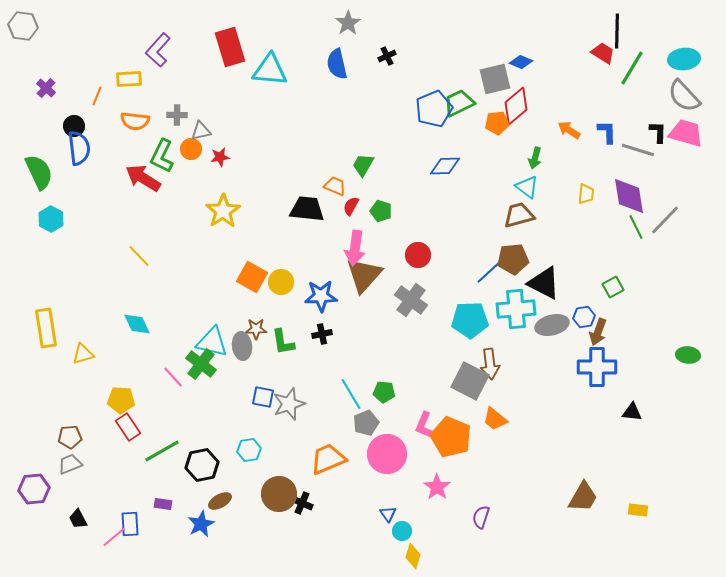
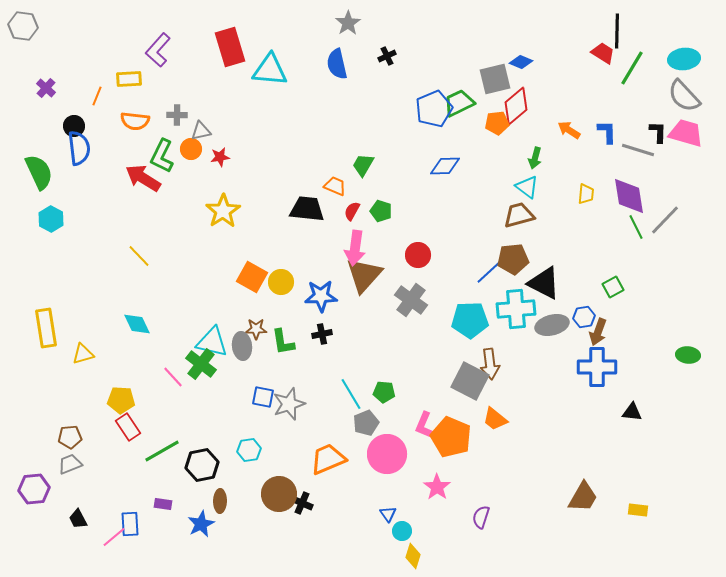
red semicircle at (351, 206): moved 1 px right, 5 px down
brown ellipse at (220, 501): rotated 60 degrees counterclockwise
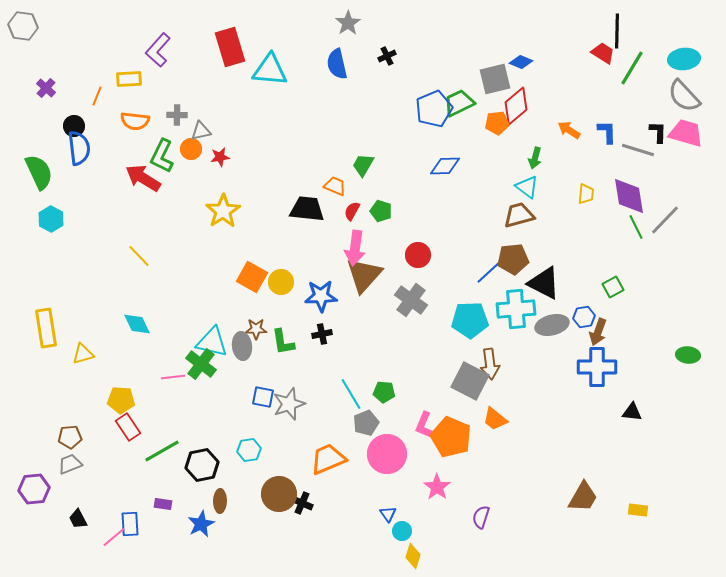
pink line at (173, 377): rotated 55 degrees counterclockwise
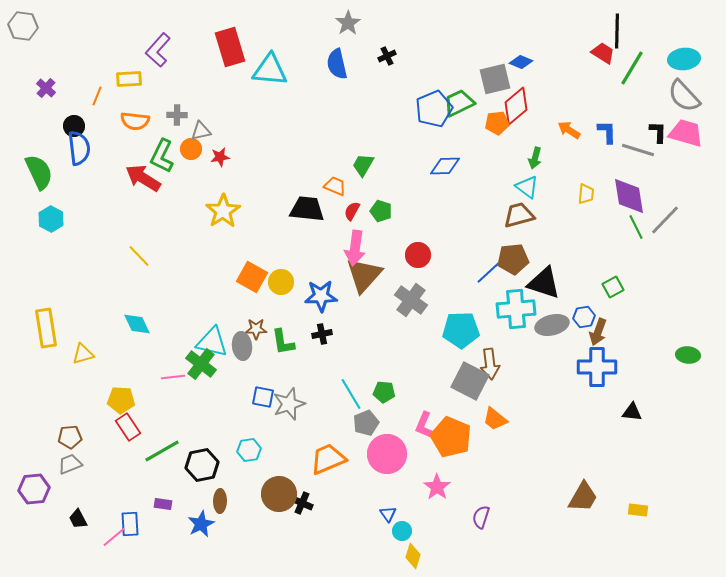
black triangle at (544, 283): rotated 9 degrees counterclockwise
cyan pentagon at (470, 320): moved 9 px left, 10 px down
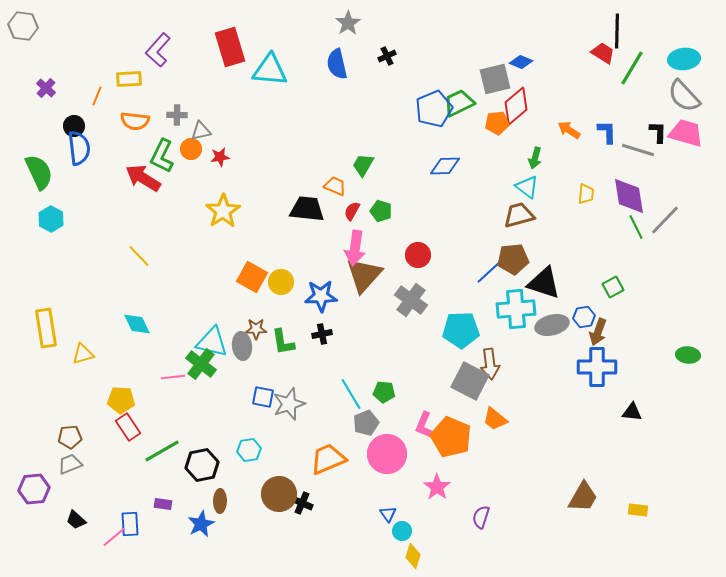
black trapezoid at (78, 519): moved 2 px left, 1 px down; rotated 20 degrees counterclockwise
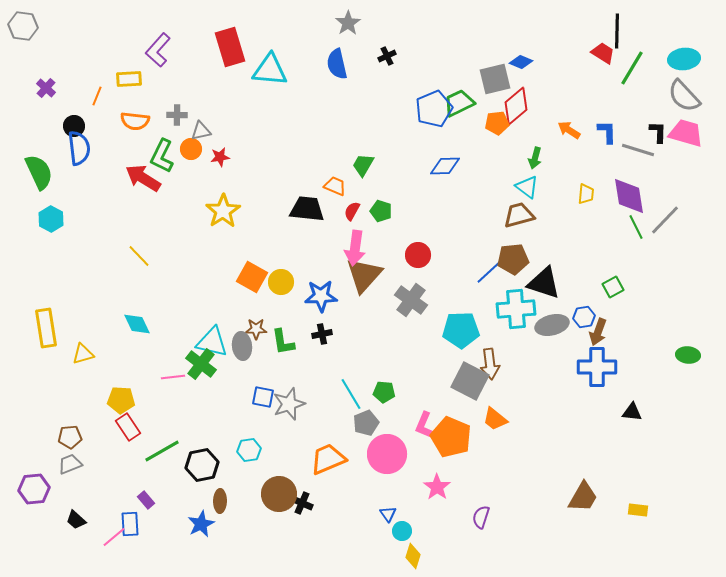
purple rectangle at (163, 504): moved 17 px left, 4 px up; rotated 42 degrees clockwise
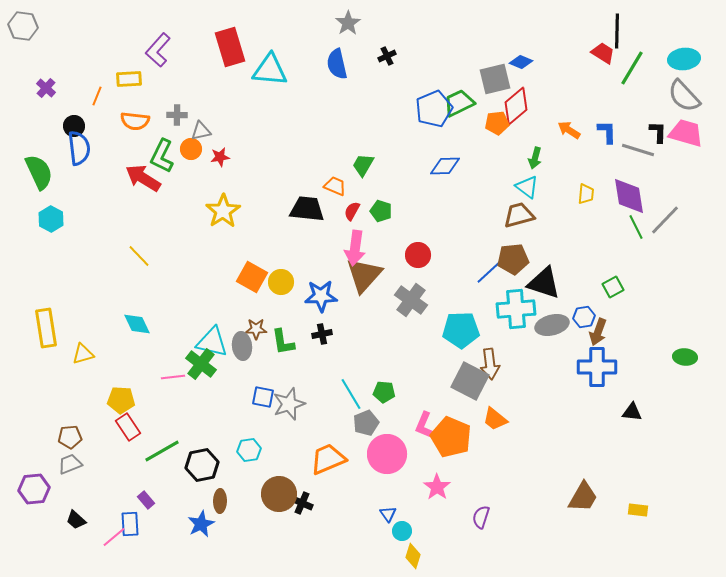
green ellipse at (688, 355): moved 3 px left, 2 px down
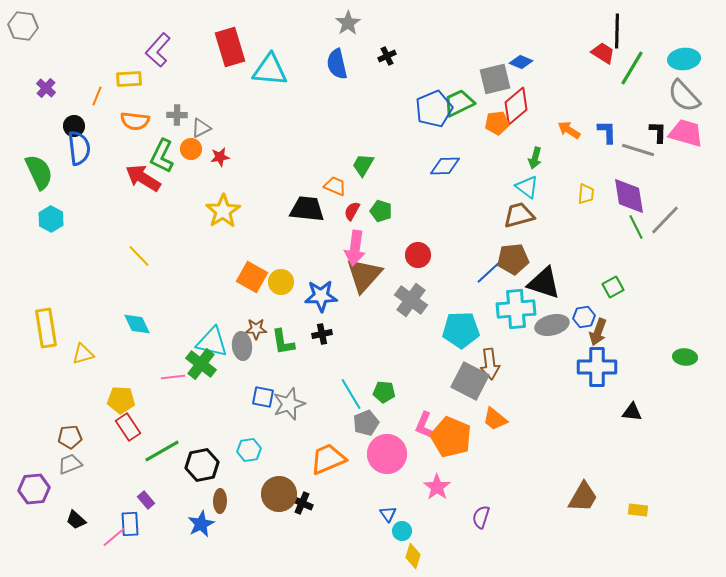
gray triangle at (201, 131): moved 3 px up; rotated 15 degrees counterclockwise
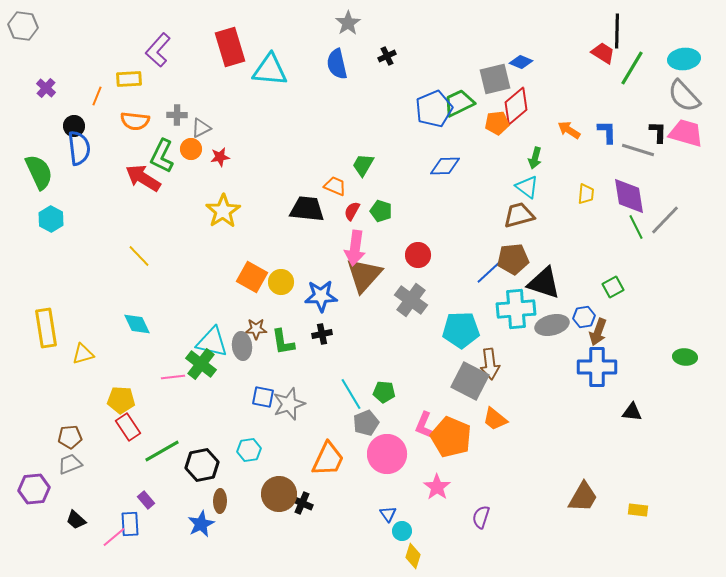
orange trapezoid at (328, 459): rotated 138 degrees clockwise
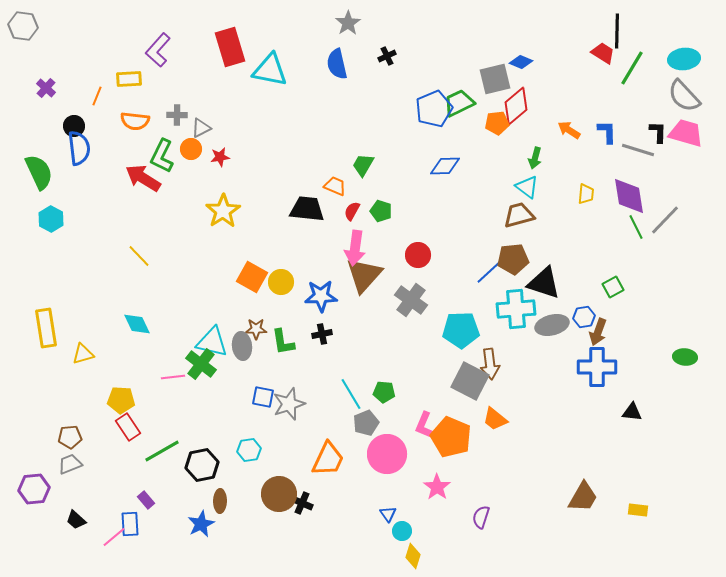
cyan triangle at (270, 70): rotated 6 degrees clockwise
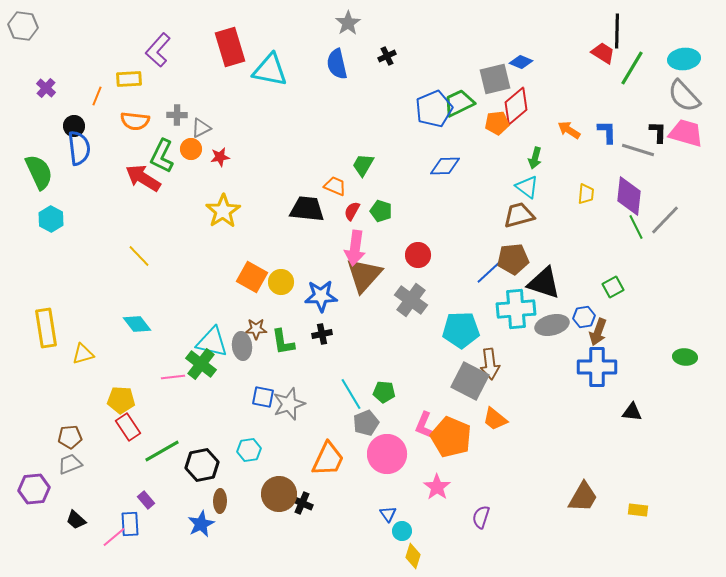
purple diamond at (629, 196): rotated 15 degrees clockwise
cyan diamond at (137, 324): rotated 12 degrees counterclockwise
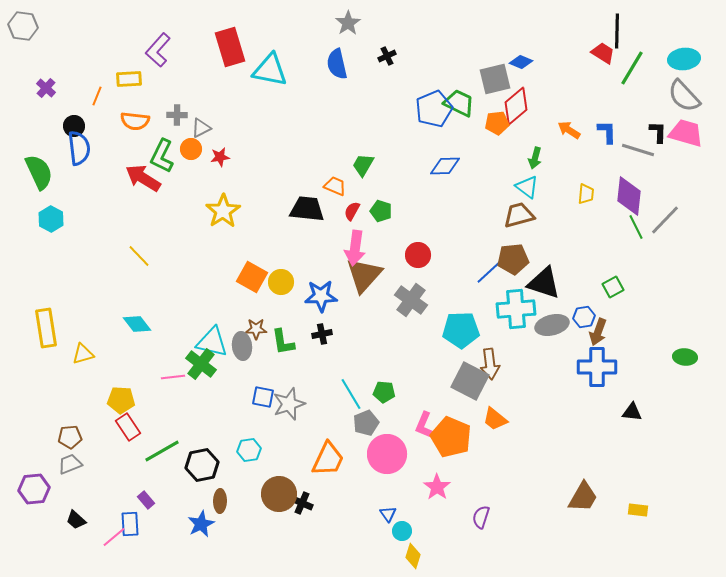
green trapezoid at (459, 103): rotated 52 degrees clockwise
